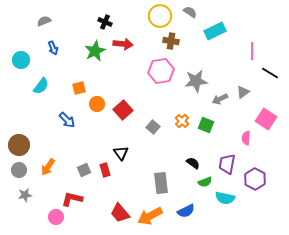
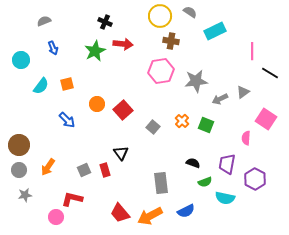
orange square at (79, 88): moved 12 px left, 4 px up
black semicircle at (193, 163): rotated 16 degrees counterclockwise
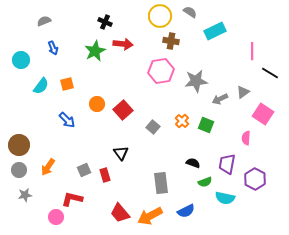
pink square at (266, 119): moved 3 px left, 5 px up
red rectangle at (105, 170): moved 5 px down
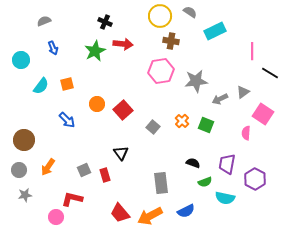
pink semicircle at (246, 138): moved 5 px up
brown circle at (19, 145): moved 5 px right, 5 px up
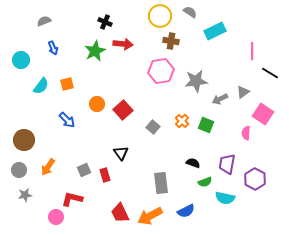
red trapezoid at (120, 213): rotated 15 degrees clockwise
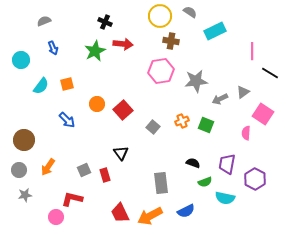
orange cross at (182, 121): rotated 24 degrees clockwise
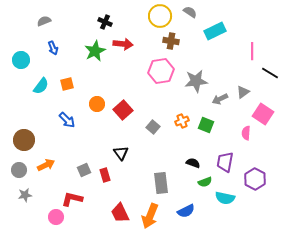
purple trapezoid at (227, 164): moved 2 px left, 2 px up
orange arrow at (48, 167): moved 2 px left, 2 px up; rotated 150 degrees counterclockwise
orange arrow at (150, 216): rotated 40 degrees counterclockwise
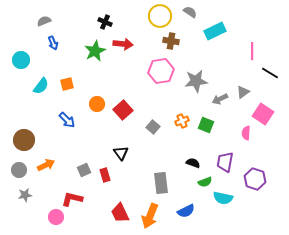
blue arrow at (53, 48): moved 5 px up
purple hexagon at (255, 179): rotated 10 degrees counterclockwise
cyan semicircle at (225, 198): moved 2 px left
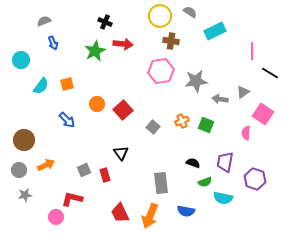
gray arrow at (220, 99): rotated 35 degrees clockwise
blue semicircle at (186, 211): rotated 36 degrees clockwise
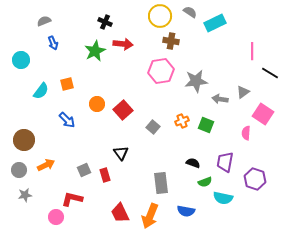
cyan rectangle at (215, 31): moved 8 px up
cyan semicircle at (41, 86): moved 5 px down
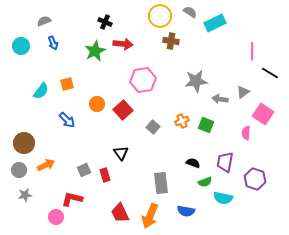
cyan circle at (21, 60): moved 14 px up
pink hexagon at (161, 71): moved 18 px left, 9 px down
brown circle at (24, 140): moved 3 px down
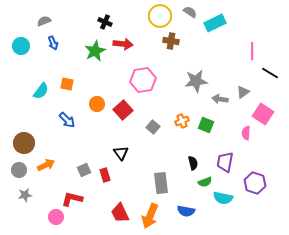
orange square at (67, 84): rotated 24 degrees clockwise
black semicircle at (193, 163): rotated 56 degrees clockwise
purple hexagon at (255, 179): moved 4 px down
